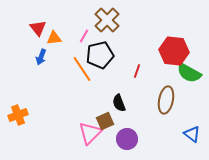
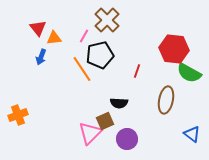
red hexagon: moved 2 px up
black semicircle: rotated 66 degrees counterclockwise
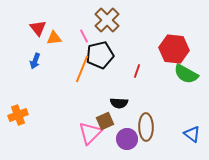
pink line: rotated 56 degrees counterclockwise
blue arrow: moved 6 px left, 4 px down
orange line: rotated 56 degrees clockwise
green semicircle: moved 3 px left, 1 px down
brown ellipse: moved 20 px left, 27 px down; rotated 12 degrees counterclockwise
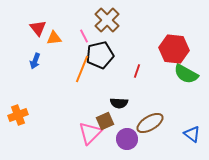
brown ellipse: moved 4 px right, 4 px up; rotated 60 degrees clockwise
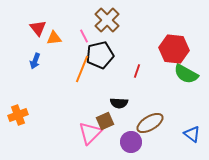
purple circle: moved 4 px right, 3 px down
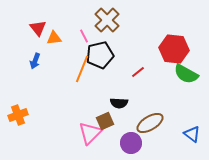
red line: moved 1 px right, 1 px down; rotated 32 degrees clockwise
purple circle: moved 1 px down
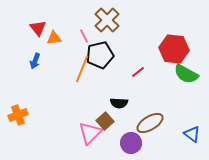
brown square: rotated 18 degrees counterclockwise
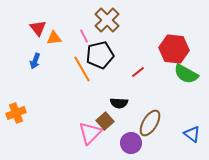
orange line: rotated 52 degrees counterclockwise
orange cross: moved 2 px left, 2 px up
brown ellipse: rotated 28 degrees counterclockwise
